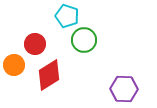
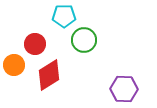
cyan pentagon: moved 3 px left; rotated 20 degrees counterclockwise
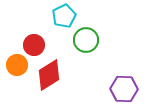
cyan pentagon: rotated 25 degrees counterclockwise
green circle: moved 2 px right
red circle: moved 1 px left, 1 px down
orange circle: moved 3 px right
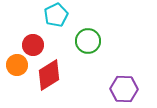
cyan pentagon: moved 8 px left, 1 px up
green circle: moved 2 px right, 1 px down
red circle: moved 1 px left
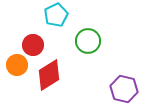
purple hexagon: rotated 12 degrees clockwise
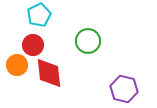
cyan pentagon: moved 17 px left
red diamond: moved 2 px up; rotated 64 degrees counterclockwise
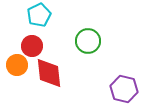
red circle: moved 1 px left, 1 px down
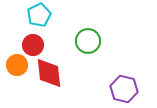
red circle: moved 1 px right, 1 px up
